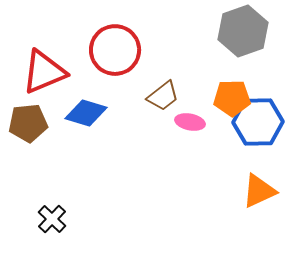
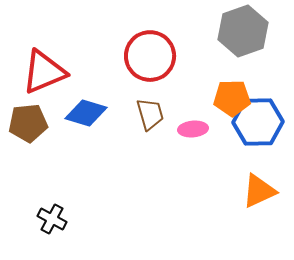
red circle: moved 35 px right, 6 px down
brown trapezoid: moved 13 px left, 18 px down; rotated 68 degrees counterclockwise
pink ellipse: moved 3 px right, 7 px down; rotated 16 degrees counterclockwise
black cross: rotated 16 degrees counterclockwise
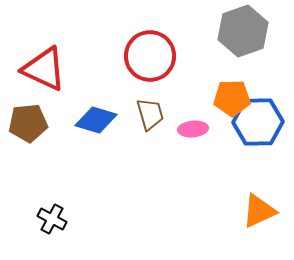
red triangle: moved 3 px up; rotated 48 degrees clockwise
blue diamond: moved 10 px right, 7 px down
orange triangle: moved 20 px down
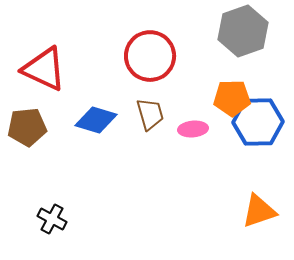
brown pentagon: moved 1 px left, 4 px down
orange triangle: rotated 6 degrees clockwise
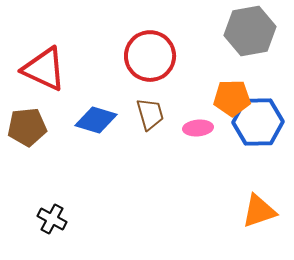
gray hexagon: moved 7 px right; rotated 9 degrees clockwise
pink ellipse: moved 5 px right, 1 px up
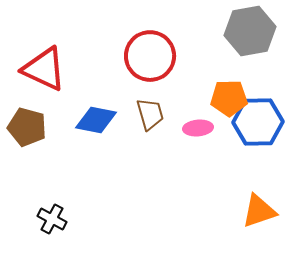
orange pentagon: moved 3 px left
blue diamond: rotated 6 degrees counterclockwise
brown pentagon: rotated 21 degrees clockwise
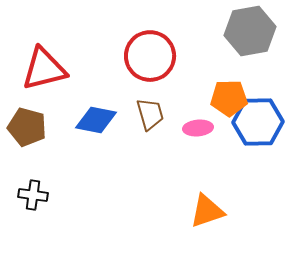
red triangle: rotated 39 degrees counterclockwise
orange triangle: moved 52 px left
black cross: moved 19 px left, 24 px up; rotated 20 degrees counterclockwise
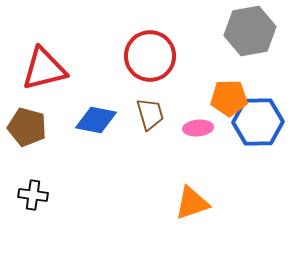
orange triangle: moved 15 px left, 8 px up
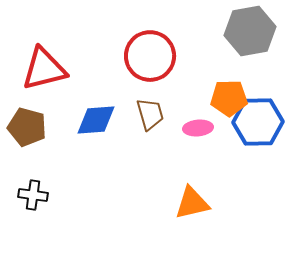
blue diamond: rotated 15 degrees counterclockwise
orange triangle: rotated 6 degrees clockwise
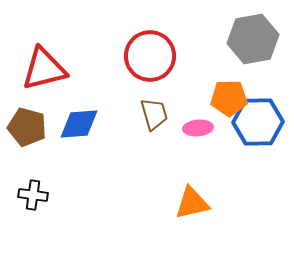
gray hexagon: moved 3 px right, 8 px down
brown trapezoid: moved 4 px right
blue diamond: moved 17 px left, 4 px down
